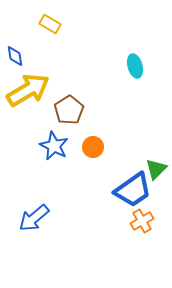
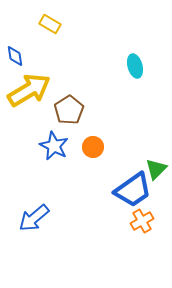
yellow arrow: moved 1 px right
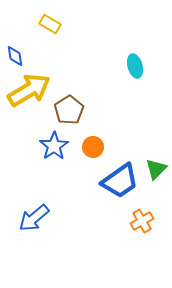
blue star: rotated 12 degrees clockwise
blue trapezoid: moved 13 px left, 9 px up
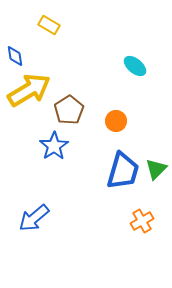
yellow rectangle: moved 1 px left, 1 px down
cyan ellipse: rotated 35 degrees counterclockwise
orange circle: moved 23 px right, 26 px up
blue trapezoid: moved 3 px right, 10 px up; rotated 39 degrees counterclockwise
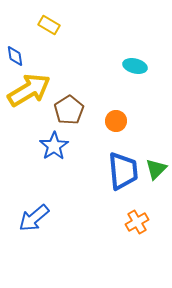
cyan ellipse: rotated 25 degrees counterclockwise
blue trapezoid: rotated 21 degrees counterclockwise
orange cross: moved 5 px left, 1 px down
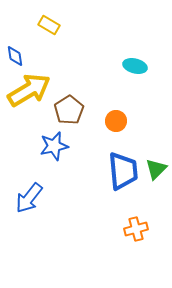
blue star: rotated 20 degrees clockwise
blue arrow: moved 5 px left, 20 px up; rotated 12 degrees counterclockwise
orange cross: moved 1 px left, 7 px down; rotated 15 degrees clockwise
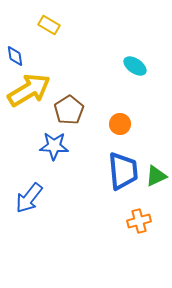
cyan ellipse: rotated 20 degrees clockwise
orange circle: moved 4 px right, 3 px down
blue star: rotated 16 degrees clockwise
green triangle: moved 7 px down; rotated 20 degrees clockwise
orange cross: moved 3 px right, 8 px up
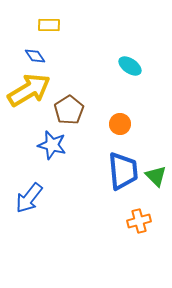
yellow rectangle: rotated 30 degrees counterclockwise
blue diamond: moved 20 px right; rotated 25 degrees counterclockwise
cyan ellipse: moved 5 px left
blue star: moved 2 px left, 1 px up; rotated 12 degrees clockwise
green triangle: rotated 50 degrees counterclockwise
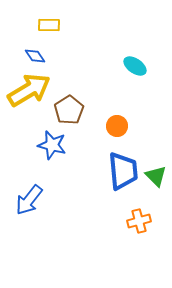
cyan ellipse: moved 5 px right
orange circle: moved 3 px left, 2 px down
blue arrow: moved 2 px down
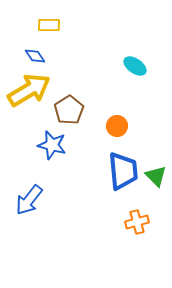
orange cross: moved 2 px left, 1 px down
